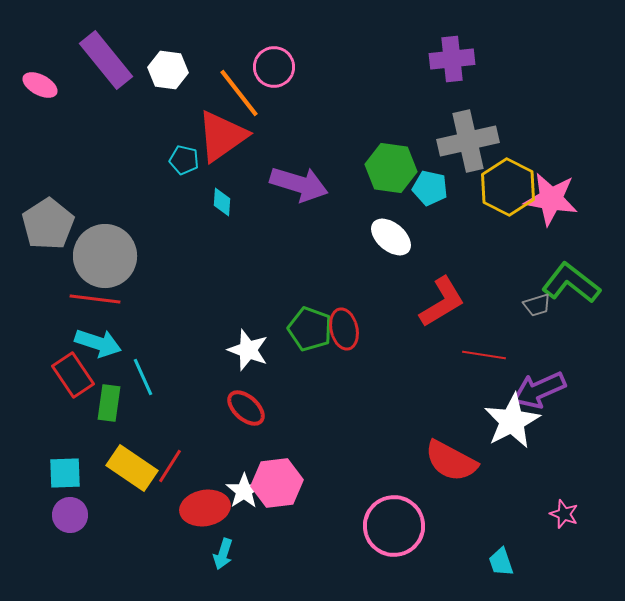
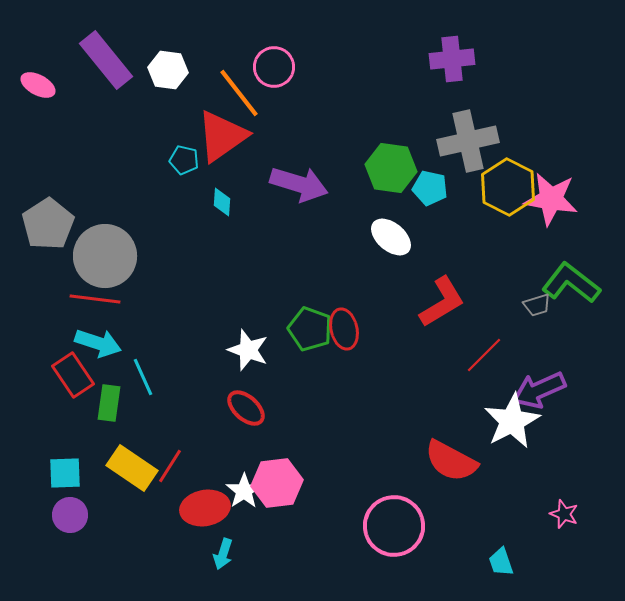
pink ellipse at (40, 85): moved 2 px left
red line at (484, 355): rotated 54 degrees counterclockwise
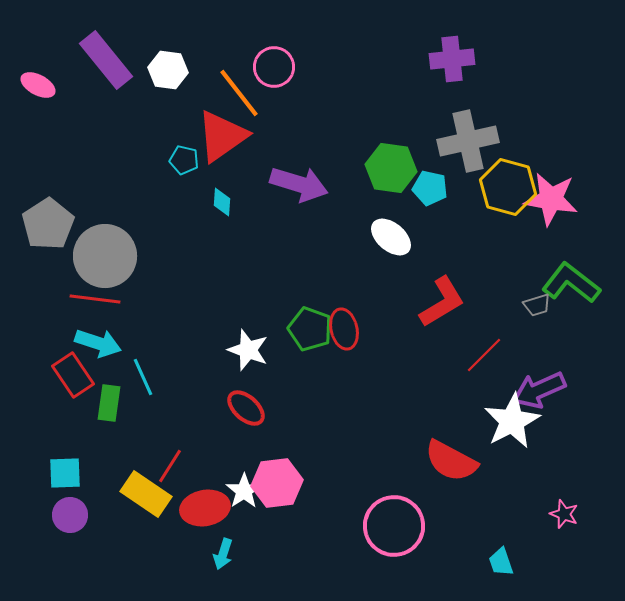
yellow hexagon at (508, 187): rotated 12 degrees counterclockwise
yellow rectangle at (132, 468): moved 14 px right, 26 px down
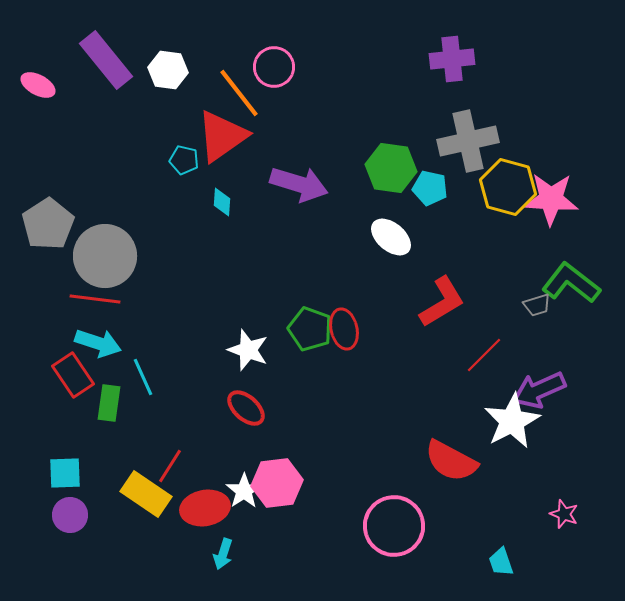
pink star at (551, 199): rotated 6 degrees counterclockwise
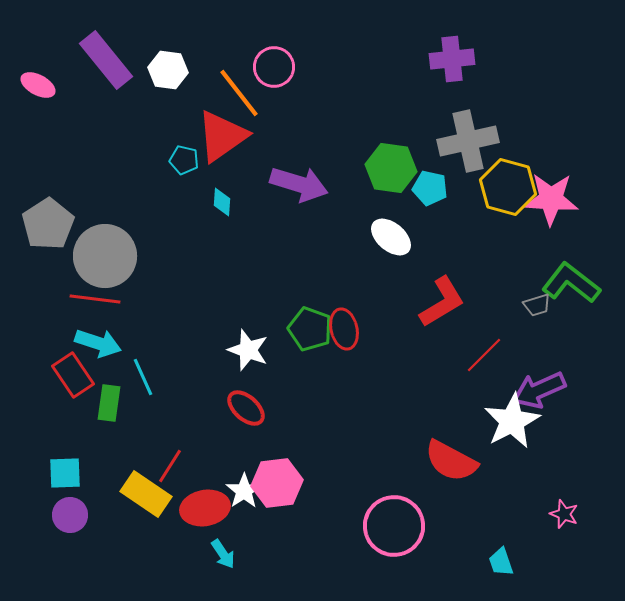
cyan arrow at (223, 554): rotated 52 degrees counterclockwise
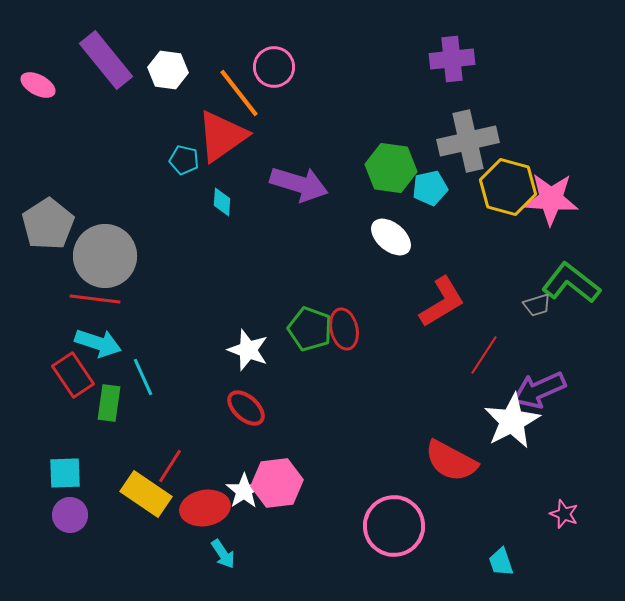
cyan pentagon at (430, 188): rotated 24 degrees counterclockwise
red line at (484, 355): rotated 12 degrees counterclockwise
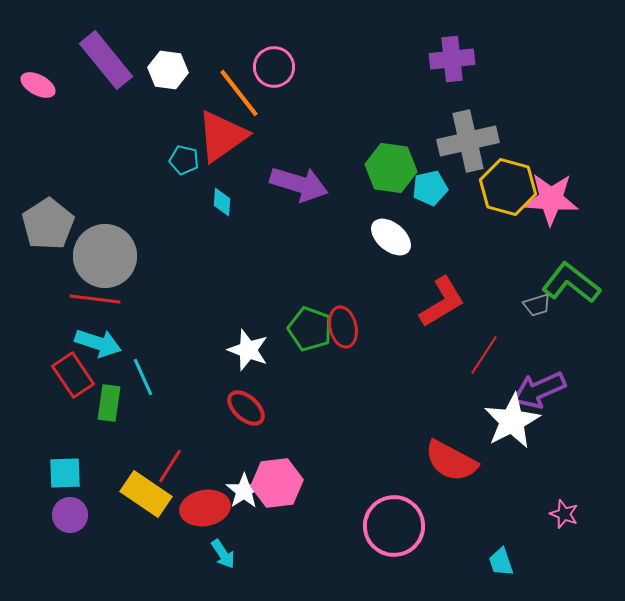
red ellipse at (344, 329): moved 1 px left, 2 px up
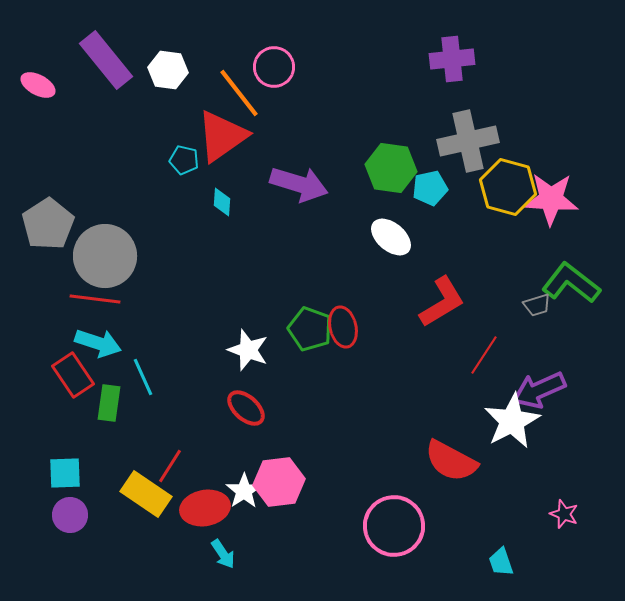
pink hexagon at (277, 483): moved 2 px right, 1 px up
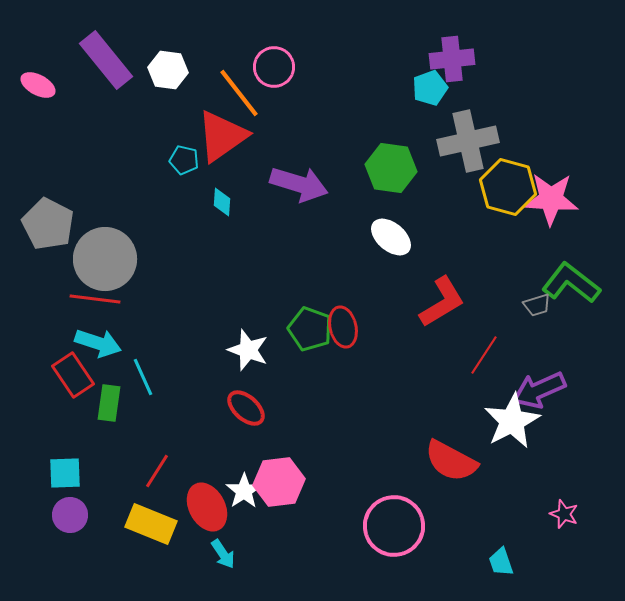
cyan pentagon at (430, 188): moved 100 px up; rotated 8 degrees counterclockwise
gray pentagon at (48, 224): rotated 12 degrees counterclockwise
gray circle at (105, 256): moved 3 px down
red line at (170, 466): moved 13 px left, 5 px down
yellow rectangle at (146, 494): moved 5 px right, 30 px down; rotated 12 degrees counterclockwise
red ellipse at (205, 508): moved 2 px right, 1 px up; rotated 72 degrees clockwise
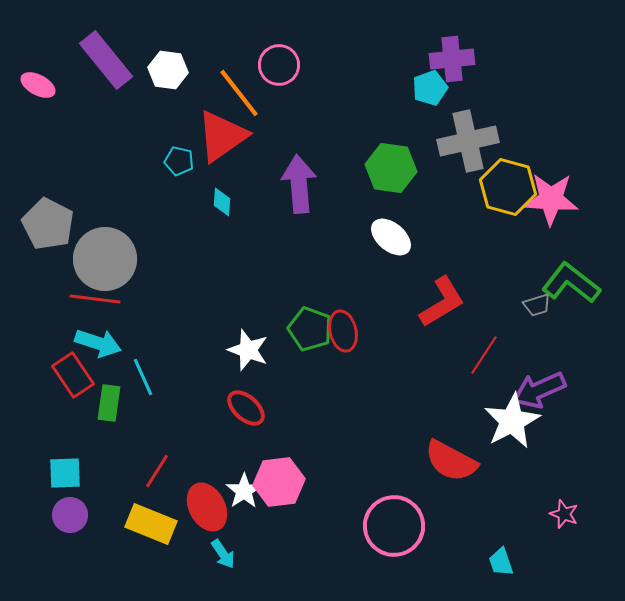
pink circle at (274, 67): moved 5 px right, 2 px up
cyan pentagon at (184, 160): moved 5 px left, 1 px down
purple arrow at (299, 184): rotated 112 degrees counterclockwise
red ellipse at (343, 327): moved 4 px down
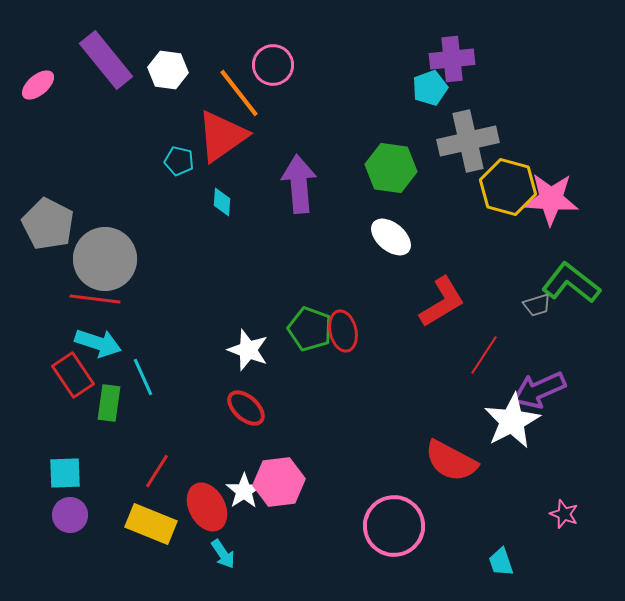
pink circle at (279, 65): moved 6 px left
pink ellipse at (38, 85): rotated 68 degrees counterclockwise
